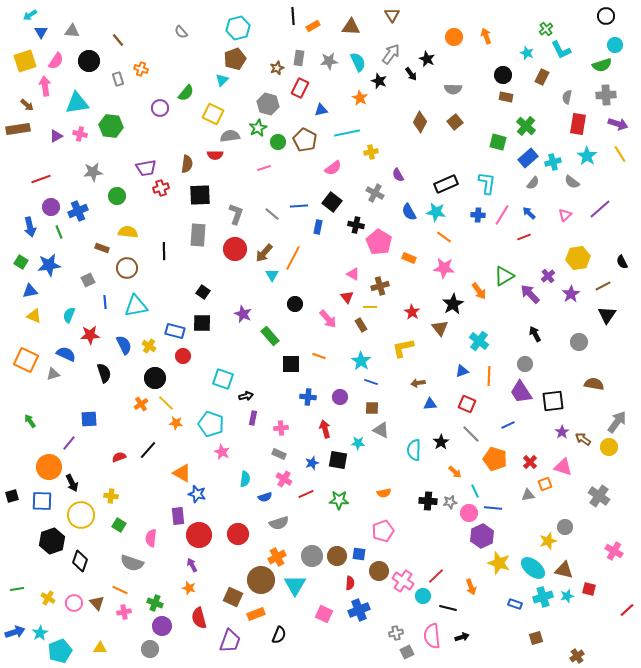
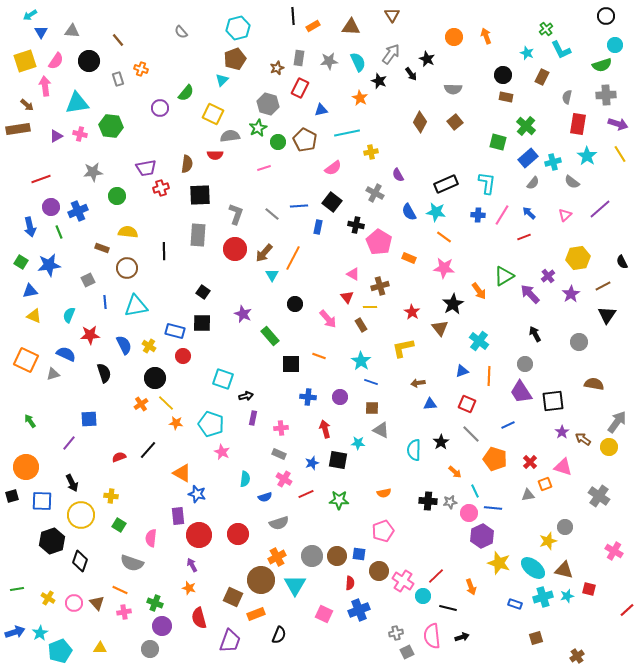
orange circle at (49, 467): moved 23 px left
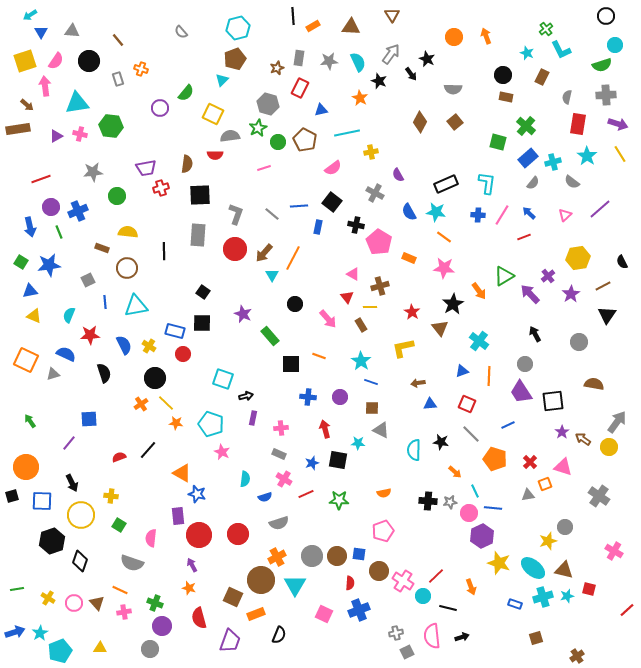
red circle at (183, 356): moved 2 px up
black star at (441, 442): rotated 28 degrees counterclockwise
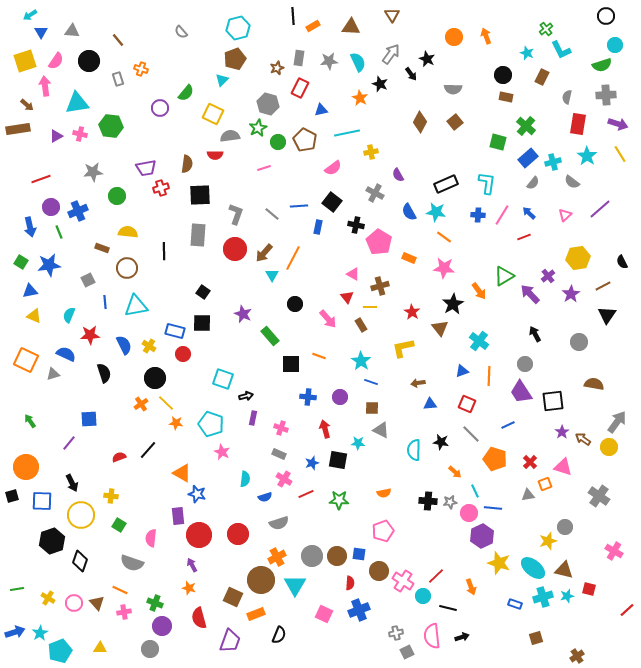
black star at (379, 81): moved 1 px right, 3 px down
pink cross at (281, 428): rotated 24 degrees clockwise
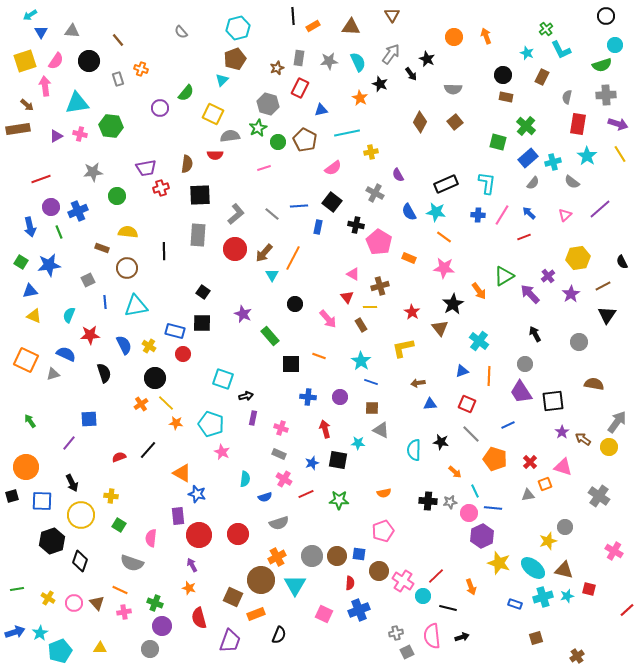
gray L-shape at (236, 214): rotated 30 degrees clockwise
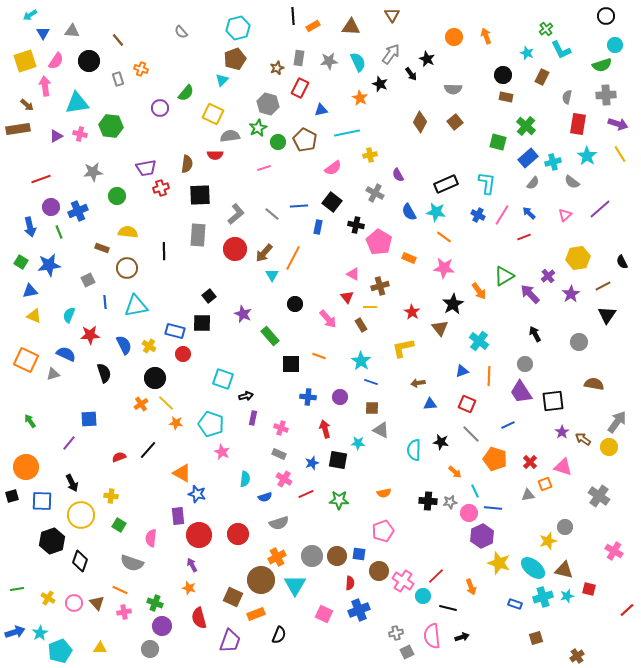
blue triangle at (41, 32): moved 2 px right, 1 px down
yellow cross at (371, 152): moved 1 px left, 3 px down
blue cross at (478, 215): rotated 24 degrees clockwise
black square at (203, 292): moved 6 px right, 4 px down; rotated 16 degrees clockwise
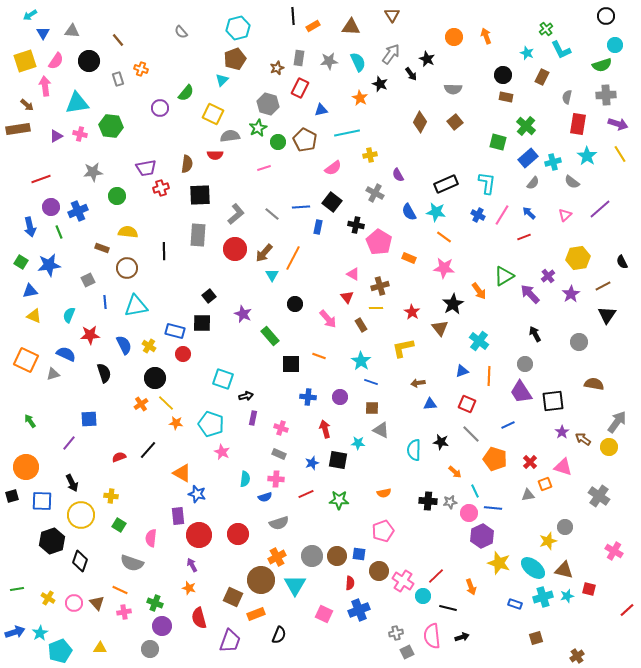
blue line at (299, 206): moved 2 px right, 1 px down
yellow line at (370, 307): moved 6 px right, 1 px down
pink cross at (284, 479): moved 8 px left; rotated 28 degrees counterclockwise
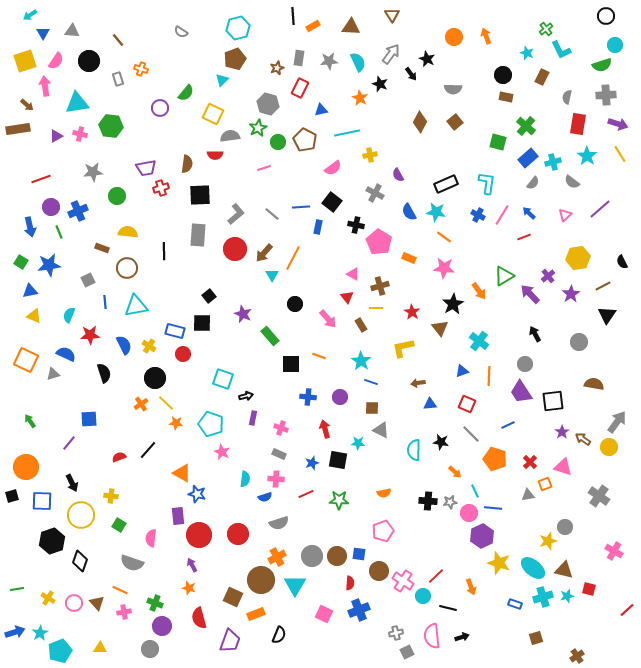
gray semicircle at (181, 32): rotated 16 degrees counterclockwise
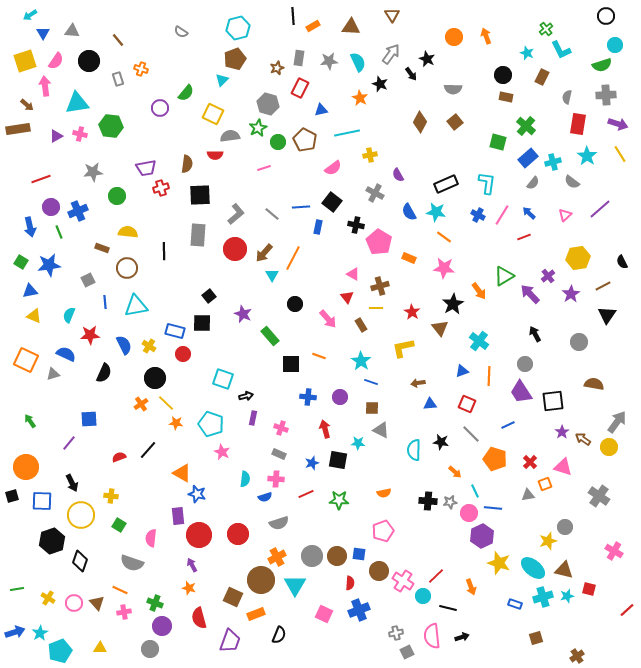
black semicircle at (104, 373): rotated 42 degrees clockwise
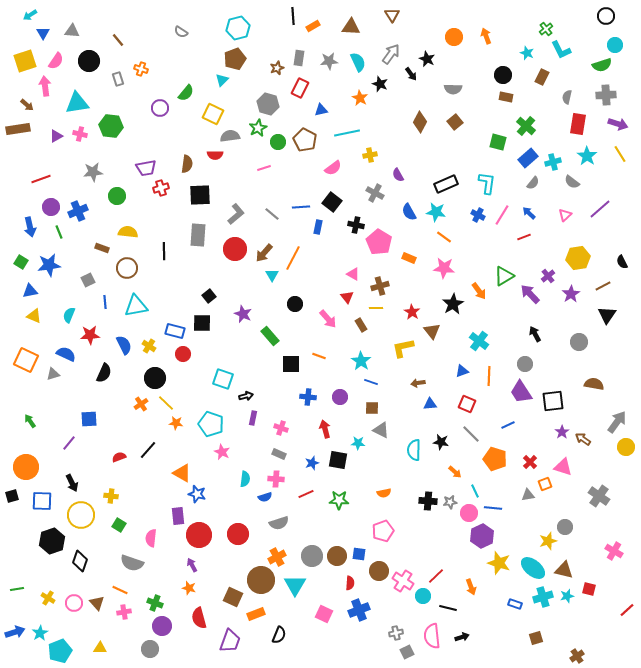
brown triangle at (440, 328): moved 8 px left, 3 px down
yellow circle at (609, 447): moved 17 px right
